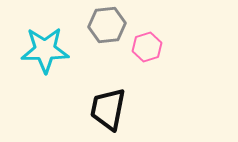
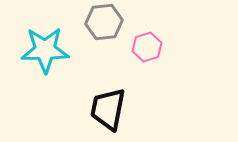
gray hexagon: moved 3 px left, 3 px up
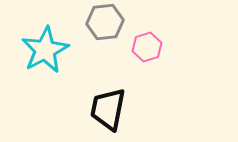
gray hexagon: moved 1 px right
cyan star: rotated 27 degrees counterclockwise
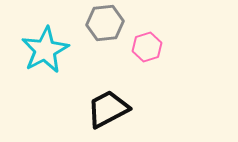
gray hexagon: moved 1 px down
black trapezoid: rotated 51 degrees clockwise
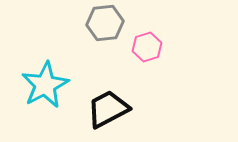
cyan star: moved 35 px down
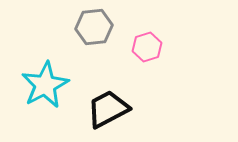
gray hexagon: moved 11 px left, 4 px down
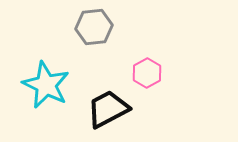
pink hexagon: moved 26 px down; rotated 12 degrees counterclockwise
cyan star: moved 1 px right; rotated 18 degrees counterclockwise
